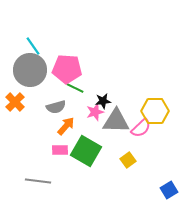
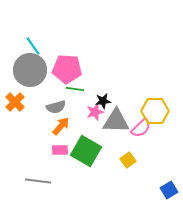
green line: moved 1 px down; rotated 18 degrees counterclockwise
orange arrow: moved 5 px left
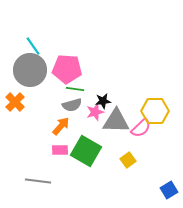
gray semicircle: moved 16 px right, 2 px up
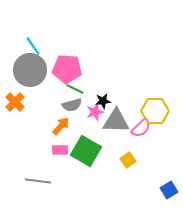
green line: rotated 18 degrees clockwise
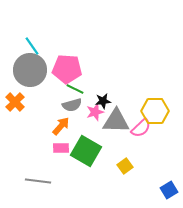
cyan line: moved 1 px left
pink rectangle: moved 1 px right, 2 px up
yellow square: moved 3 px left, 6 px down
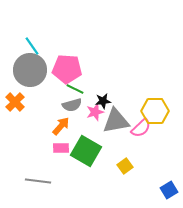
gray triangle: rotated 12 degrees counterclockwise
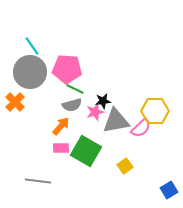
gray circle: moved 2 px down
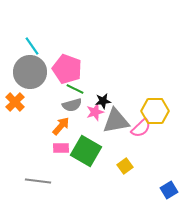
pink pentagon: rotated 16 degrees clockwise
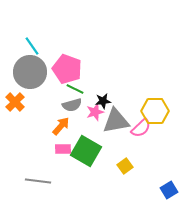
pink rectangle: moved 2 px right, 1 px down
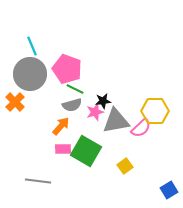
cyan line: rotated 12 degrees clockwise
gray circle: moved 2 px down
